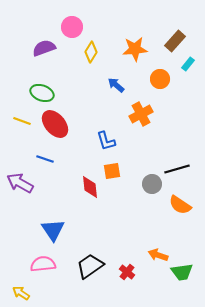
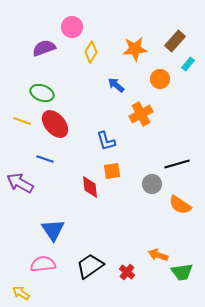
black line: moved 5 px up
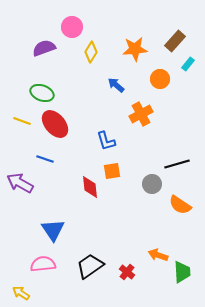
green trapezoid: rotated 85 degrees counterclockwise
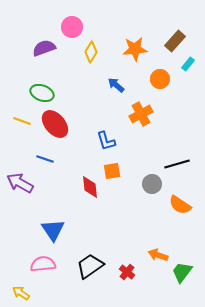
green trapezoid: rotated 140 degrees counterclockwise
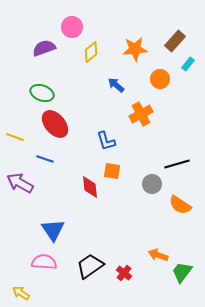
yellow diamond: rotated 20 degrees clockwise
yellow line: moved 7 px left, 16 px down
orange square: rotated 18 degrees clockwise
pink semicircle: moved 1 px right, 2 px up; rotated 10 degrees clockwise
red cross: moved 3 px left, 1 px down
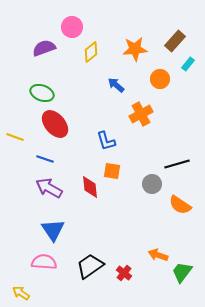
purple arrow: moved 29 px right, 5 px down
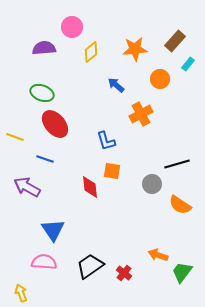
purple semicircle: rotated 15 degrees clockwise
purple arrow: moved 22 px left, 1 px up
yellow arrow: rotated 36 degrees clockwise
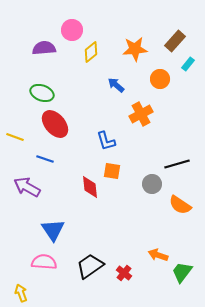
pink circle: moved 3 px down
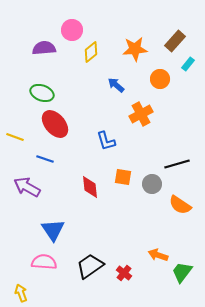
orange square: moved 11 px right, 6 px down
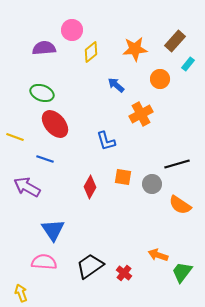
red diamond: rotated 35 degrees clockwise
